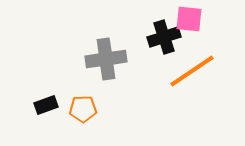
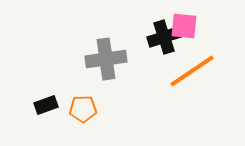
pink square: moved 5 px left, 7 px down
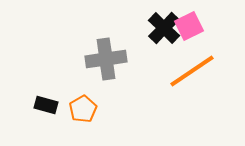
pink square: moved 5 px right; rotated 32 degrees counterclockwise
black cross: moved 9 px up; rotated 28 degrees counterclockwise
black rectangle: rotated 35 degrees clockwise
orange pentagon: rotated 28 degrees counterclockwise
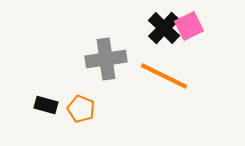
orange line: moved 28 px left, 5 px down; rotated 60 degrees clockwise
orange pentagon: moved 2 px left; rotated 20 degrees counterclockwise
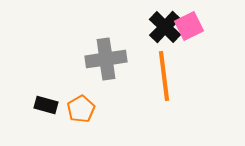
black cross: moved 1 px right, 1 px up
orange line: rotated 57 degrees clockwise
orange pentagon: rotated 20 degrees clockwise
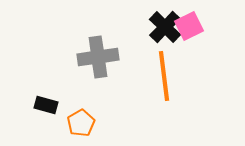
gray cross: moved 8 px left, 2 px up
orange pentagon: moved 14 px down
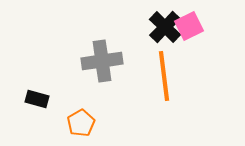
gray cross: moved 4 px right, 4 px down
black rectangle: moved 9 px left, 6 px up
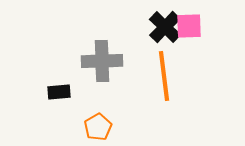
pink square: rotated 24 degrees clockwise
gray cross: rotated 6 degrees clockwise
black rectangle: moved 22 px right, 7 px up; rotated 20 degrees counterclockwise
orange pentagon: moved 17 px right, 4 px down
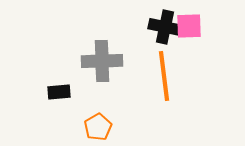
black cross: rotated 32 degrees counterclockwise
